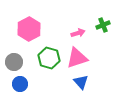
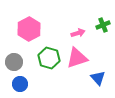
blue triangle: moved 17 px right, 4 px up
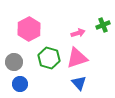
blue triangle: moved 19 px left, 5 px down
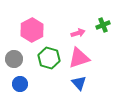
pink hexagon: moved 3 px right, 1 px down
pink triangle: moved 2 px right
gray circle: moved 3 px up
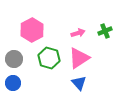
green cross: moved 2 px right, 6 px down
pink triangle: rotated 15 degrees counterclockwise
blue circle: moved 7 px left, 1 px up
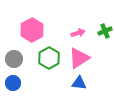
green hexagon: rotated 15 degrees clockwise
blue triangle: rotated 42 degrees counterclockwise
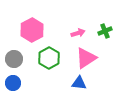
pink triangle: moved 7 px right
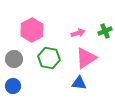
green hexagon: rotated 20 degrees counterclockwise
blue circle: moved 3 px down
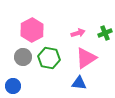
green cross: moved 2 px down
gray circle: moved 9 px right, 2 px up
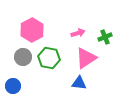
green cross: moved 4 px down
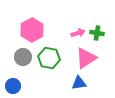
green cross: moved 8 px left, 4 px up; rotated 32 degrees clockwise
blue triangle: rotated 14 degrees counterclockwise
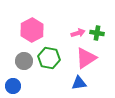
gray circle: moved 1 px right, 4 px down
